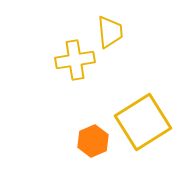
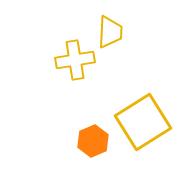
yellow trapezoid: rotated 8 degrees clockwise
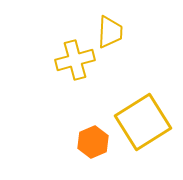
yellow cross: rotated 6 degrees counterclockwise
orange hexagon: moved 1 px down
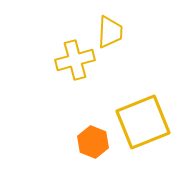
yellow square: rotated 10 degrees clockwise
orange hexagon: rotated 16 degrees counterclockwise
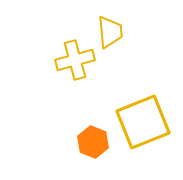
yellow trapezoid: rotated 8 degrees counterclockwise
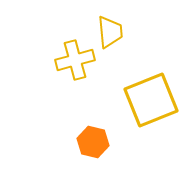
yellow square: moved 8 px right, 22 px up
orange hexagon: rotated 8 degrees counterclockwise
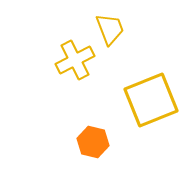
yellow trapezoid: moved 3 px up; rotated 16 degrees counterclockwise
yellow cross: rotated 12 degrees counterclockwise
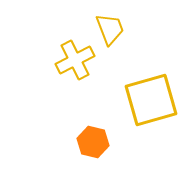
yellow square: rotated 6 degrees clockwise
